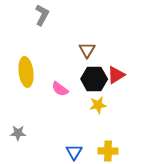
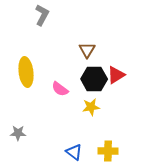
yellow star: moved 7 px left, 2 px down
blue triangle: rotated 24 degrees counterclockwise
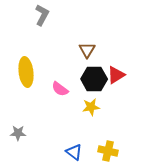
yellow cross: rotated 12 degrees clockwise
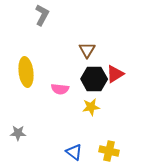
red triangle: moved 1 px left, 1 px up
pink semicircle: rotated 30 degrees counterclockwise
yellow cross: moved 1 px right
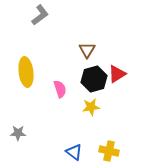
gray L-shape: moved 2 px left; rotated 25 degrees clockwise
red triangle: moved 2 px right
black hexagon: rotated 15 degrees counterclockwise
pink semicircle: rotated 114 degrees counterclockwise
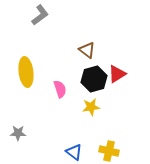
brown triangle: rotated 24 degrees counterclockwise
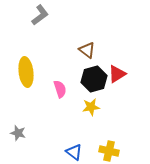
gray star: rotated 14 degrees clockwise
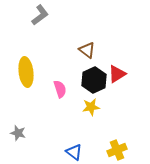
black hexagon: moved 1 px down; rotated 10 degrees counterclockwise
yellow cross: moved 8 px right, 1 px up; rotated 36 degrees counterclockwise
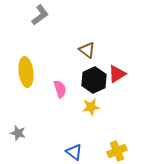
yellow cross: moved 1 px down
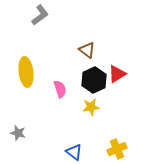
yellow cross: moved 2 px up
